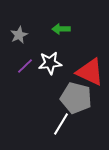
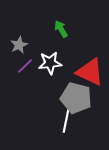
green arrow: rotated 60 degrees clockwise
gray star: moved 10 px down
white line: moved 5 px right, 3 px up; rotated 20 degrees counterclockwise
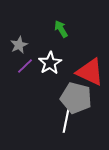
white star: rotated 25 degrees counterclockwise
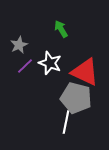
white star: rotated 20 degrees counterclockwise
red triangle: moved 5 px left
white line: moved 1 px down
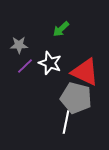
green arrow: rotated 102 degrees counterclockwise
gray star: rotated 24 degrees clockwise
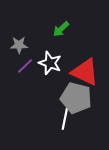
white line: moved 1 px left, 4 px up
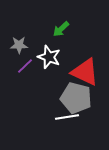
white star: moved 1 px left, 6 px up
white line: moved 2 px right, 1 px up; rotated 70 degrees clockwise
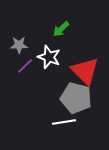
red triangle: moved 1 px up; rotated 20 degrees clockwise
white line: moved 3 px left, 5 px down
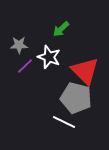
white line: rotated 35 degrees clockwise
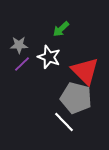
purple line: moved 3 px left, 2 px up
white line: rotated 20 degrees clockwise
